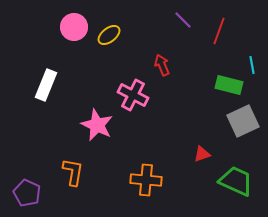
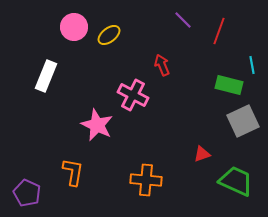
white rectangle: moved 9 px up
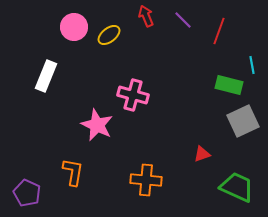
red arrow: moved 16 px left, 49 px up
pink cross: rotated 12 degrees counterclockwise
green trapezoid: moved 1 px right, 6 px down
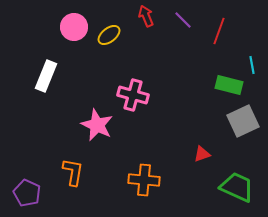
orange cross: moved 2 px left
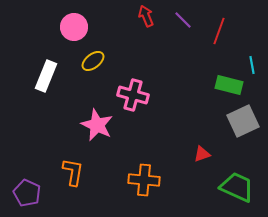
yellow ellipse: moved 16 px left, 26 px down
